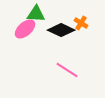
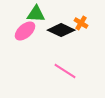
pink ellipse: moved 2 px down
pink line: moved 2 px left, 1 px down
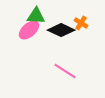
green triangle: moved 2 px down
pink ellipse: moved 4 px right, 1 px up
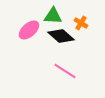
green triangle: moved 17 px right
black diamond: moved 6 px down; rotated 16 degrees clockwise
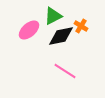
green triangle: rotated 30 degrees counterclockwise
orange cross: moved 3 px down
black diamond: rotated 52 degrees counterclockwise
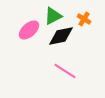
orange cross: moved 3 px right, 7 px up
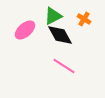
pink ellipse: moved 4 px left
black diamond: moved 1 px left, 1 px up; rotated 72 degrees clockwise
pink line: moved 1 px left, 5 px up
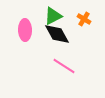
pink ellipse: rotated 50 degrees counterclockwise
black diamond: moved 3 px left, 1 px up
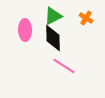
orange cross: moved 2 px right, 1 px up
black diamond: moved 4 px left, 4 px down; rotated 28 degrees clockwise
